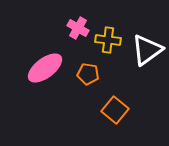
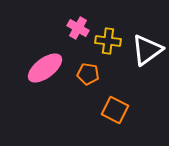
yellow cross: moved 1 px down
orange square: rotated 12 degrees counterclockwise
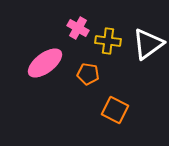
white triangle: moved 1 px right, 6 px up
pink ellipse: moved 5 px up
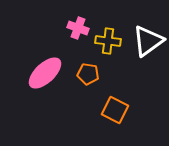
pink cross: rotated 10 degrees counterclockwise
white triangle: moved 3 px up
pink ellipse: moved 10 px down; rotated 6 degrees counterclockwise
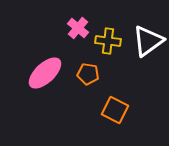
pink cross: rotated 20 degrees clockwise
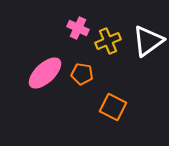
pink cross: rotated 15 degrees counterclockwise
yellow cross: rotated 30 degrees counterclockwise
orange pentagon: moved 6 px left
orange square: moved 2 px left, 3 px up
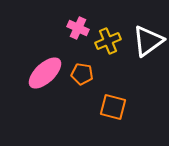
orange square: rotated 12 degrees counterclockwise
